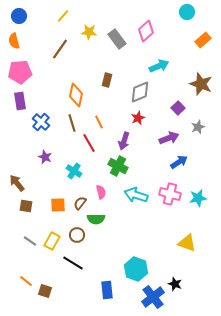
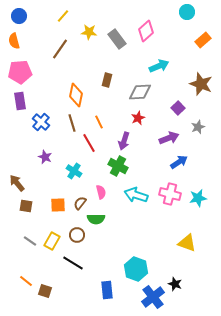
gray diamond at (140, 92): rotated 20 degrees clockwise
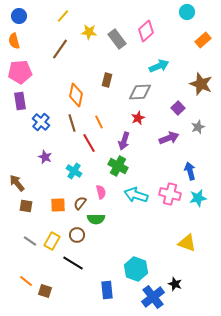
blue arrow at (179, 162): moved 11 px right, 9 px down; rotated 72 degrees counterclockwise
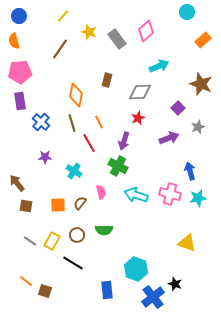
yellow star at (89, 32): rotated 14 degrees clockwise
purple star at (45, 157): rotated 24 degrees counterclockwise
green semicircle at (96, 219): moved 8 px right, 11 px down
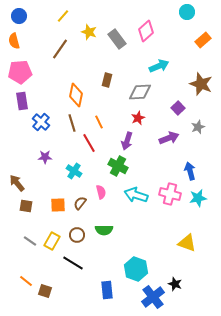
purple rectangle at (20, 101): moved 2 px right
purple arrow at (124, 141): moved 3 px right
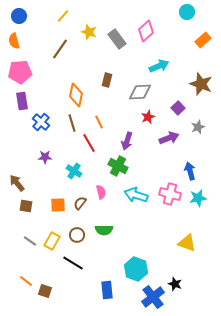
red star at (138, 118): moved 10 px right, 1 px up
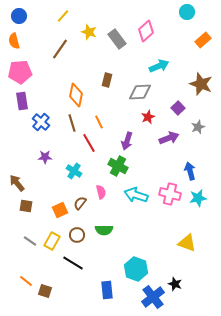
orange square at (58, 205): moved 2 px right, 5 px down; rotated 21 degrees counterclockwise
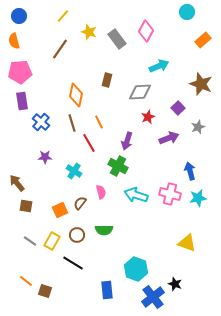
pink diamond at (146, 31): rotated 20 degrees counterclockwise
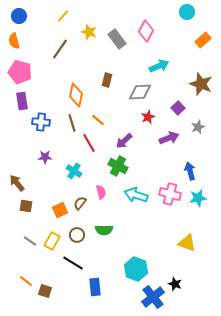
pink pentagon at (20, 72): rotated 20 degrees clockwise
blue cross at (41, 122): rotated 36 degrees counterclockwise
orange line at (99, 122): moved 1 px left, 2 px up; rotated 24 degrees counterclockwise
purple arrow at (127, 141): moved 3 px left; rotated 30 degrees clockwise
blue rectangle at (107, 290): moved 12 px left, 3 px up
